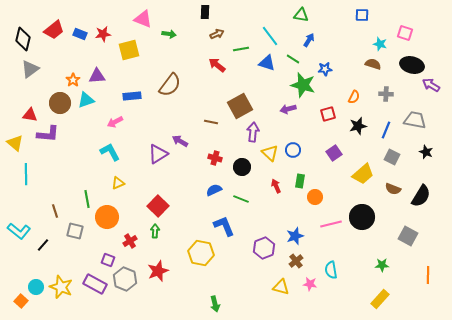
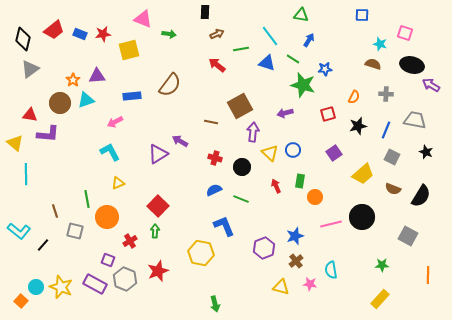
purple arrow at (288, 109): moved 3 px left, 4 px down
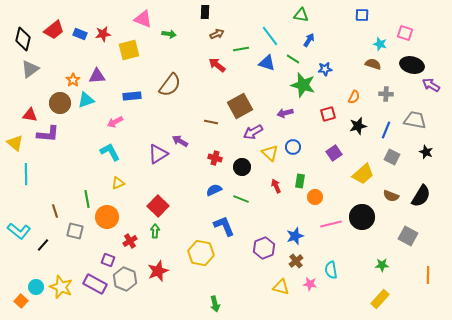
purple arrow at (253, 132): rotated 126 degrees counterclockwise
blue circle at (293, 150): moved 3 px up
brown semicircle at (393, 189): moved 2 px left, 7 px down
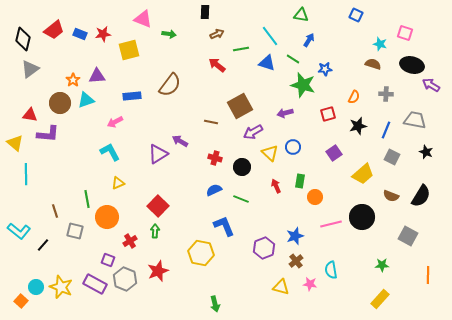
blue square at (362, 15): moved 6 px left; rotated 24 degrees clockwise
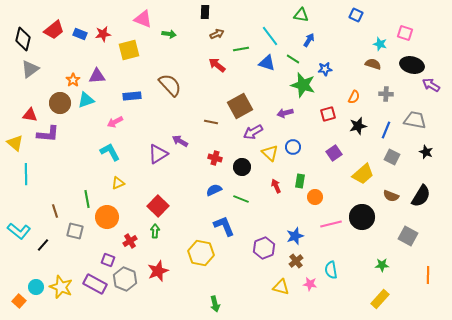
brown semicircle at (170, 85): rotated 80 degrees counterclockwise
orange square at (21, 301): moved 2 px left
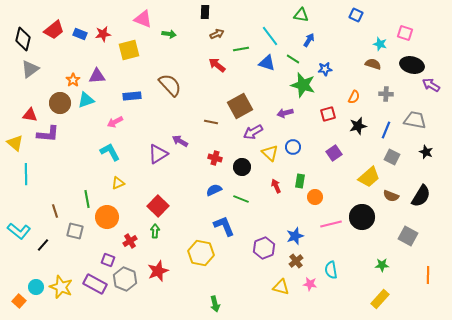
yellow trapezoid at (363, 174): moved 6 px right, 3 px down
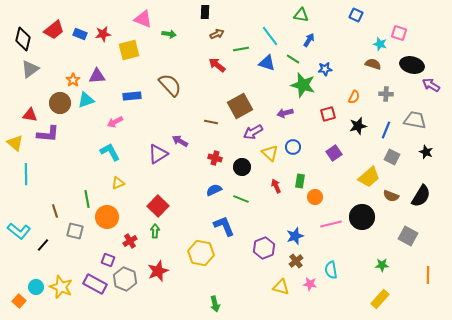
pink square at (405, 33): moved 6 px left
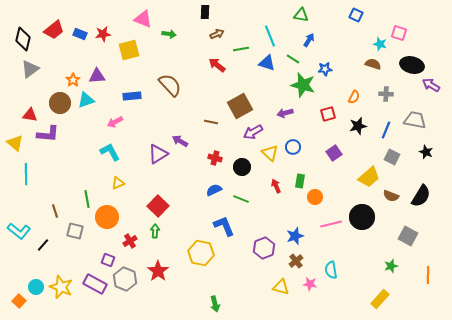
cyan line at (270, 36): rotated 15 degrees clockwise
green star at (382, 265): moved 9 px right, 1 px down; rotated 16 degrees counterclockwise
red star at (158, 271): rotated 15 degrees counterclockwise
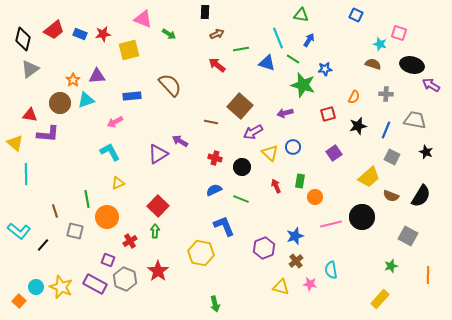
green arrow at (169, 34): rotated 24 degrees clockwise
cyan line at (270, 36): moved 8 px right, 2 px down
brown square at (240, 106): rotated 20 degrees counterclockwise
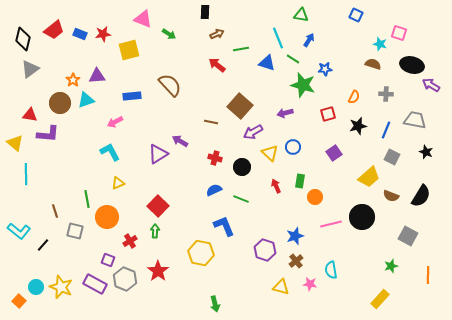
purple hexagon at (264, 248): moved 1 px right, 2 px down; rotated 20 degrees counterclockwise
